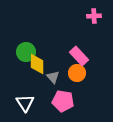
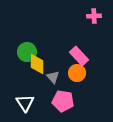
green circle: moved 1 px right
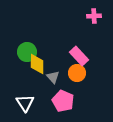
pink pentagon: rotated 15 degrees clockwise
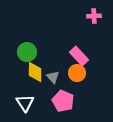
yellow diamond: moved 2 px left, 8 px down
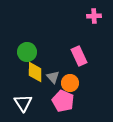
pink rectangle: rotated 18 degrees clockwise
orange circle: moved 7 px left, 10 px down
white triangle: moved 2 px left
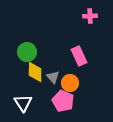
pink cross: moved 4 px left
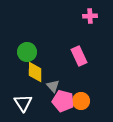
gray triangle: moved 9 px down
orange circle: moved 11 px right, 18 px down
pink pentagon: rotated 10 degrees counterclockwise
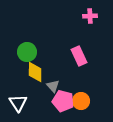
white triangle: moved 5 px left
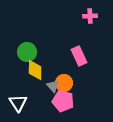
yellow diamond: moved 2 px up
orange circle: moved 17 px left, 18 px up
